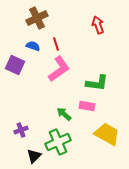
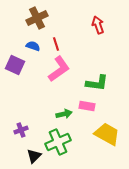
green arrow: rotated 126 degrees clockwise
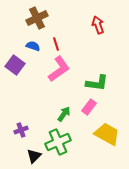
purple square: rotated 12 degrees clockwise
pink rectangle: moved 2 px right, 1 px down; rotated 63 degrees counterclockwise
green arrow: rotated 42 degrees counterclockwise
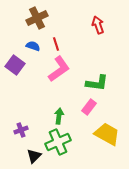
green arrow: moved 5 px left, 2 px down; rotated 28 degrees counterclockwise
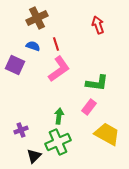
purple square: rotated 12 degrees counterclockwise
